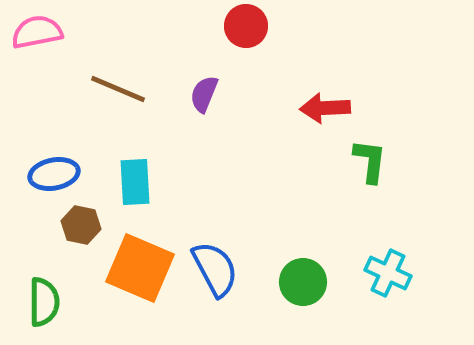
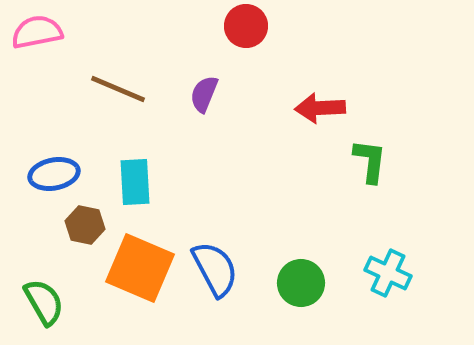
red arrow: moved 5 px left
brown hexagon: moved 4 px right
green circle: moved 2 px left, 1 px down
green semicircle: rotated 30 degrees counterclockwise
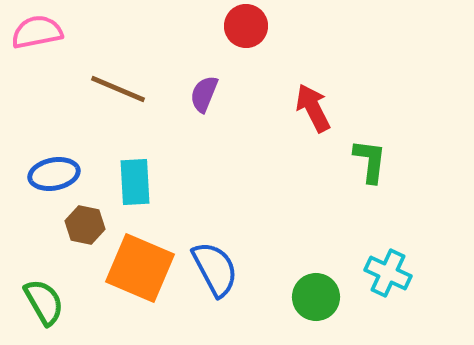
red arrow: moved 7 px left; rotated 66 degrees clockwise
green circle: moved 15 px right, 14 px down
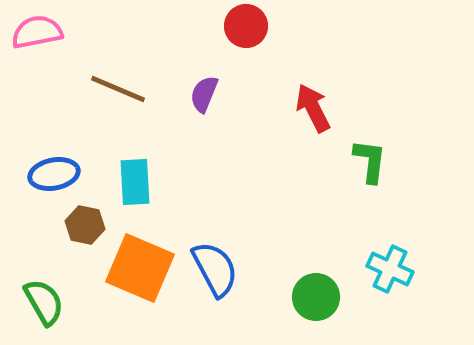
cyan cross: moved 2 px right, 4 px up
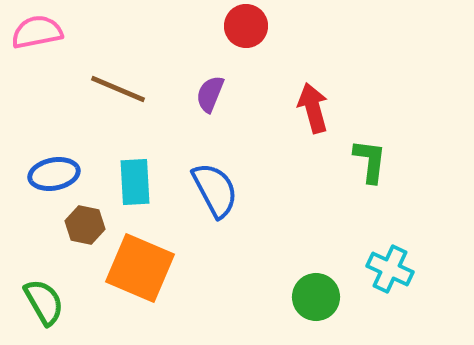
purple semicircle: moved 6 px right
red arrow: rotated 12 degrees clockwise
blue semicircle: moved 79 px up
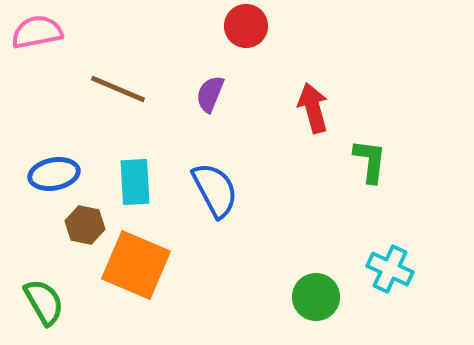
orange square: moved 4 px left, 3 px up
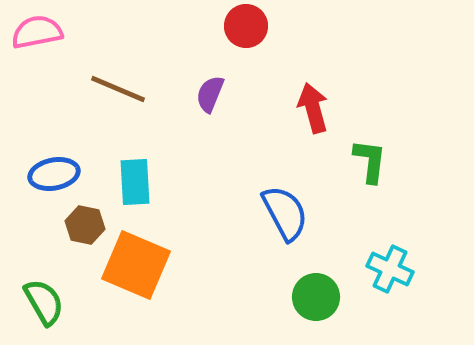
blue semicircle: moved 70 px right, 23 px down
